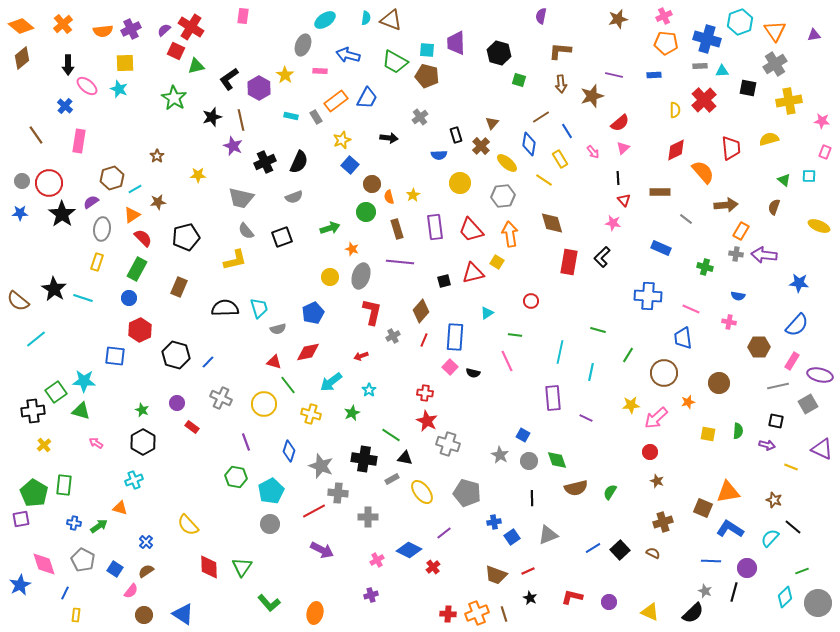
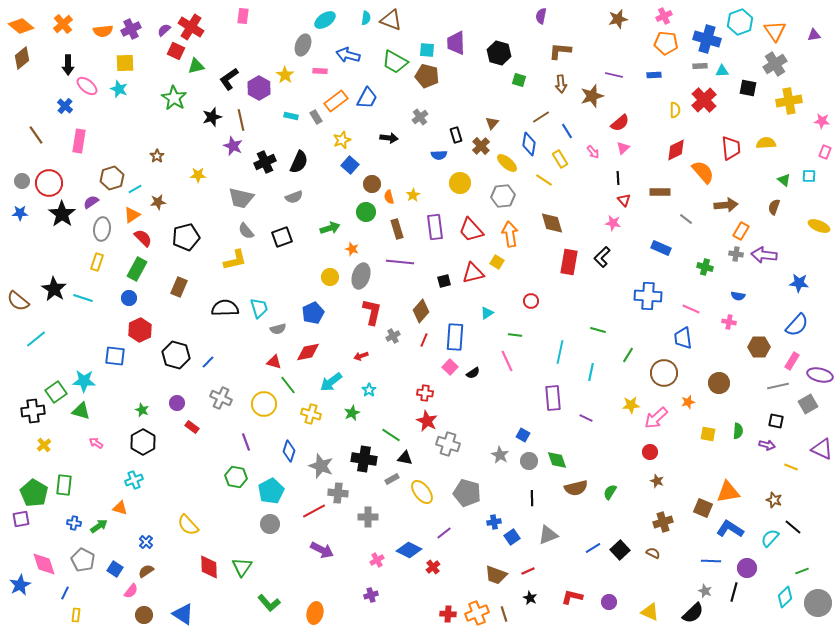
yellow semicircle at (769, 139): moved 3 px left, 4 px down; rotated 12 degrees clockwise
black semicircle at (473, 373): rotated 48 degrees counterclockwise
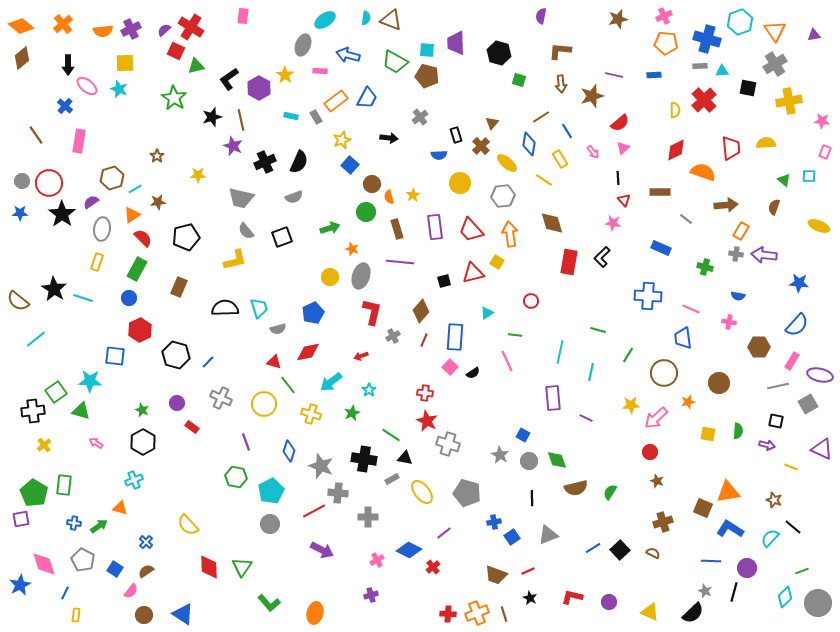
orange semicircle at (703, 172): rotated 30 degrees counterclockwise
cyan star at (84, 381): moved 6 px right
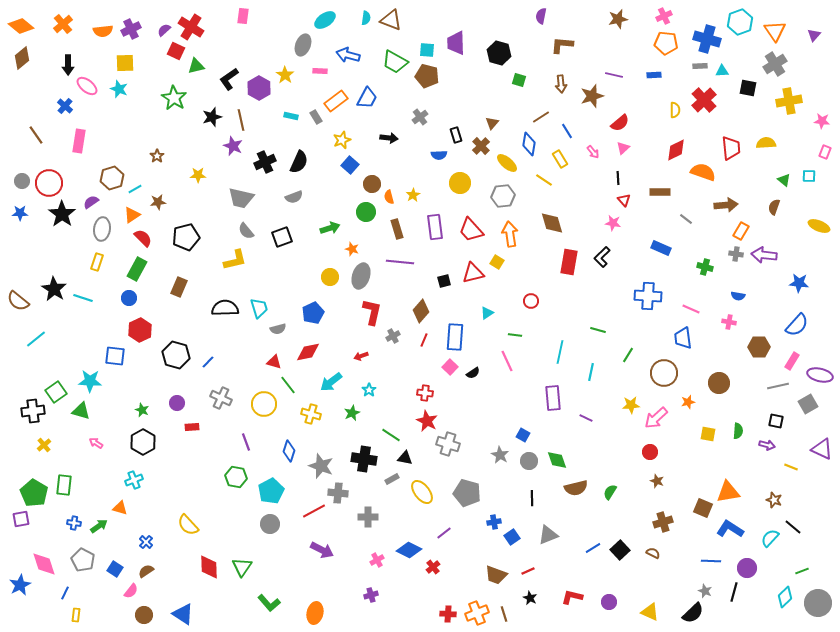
purple triangle at (814, 35): rotated 40 degrees counterclockwise
brown L-shape at (560, 51): moved 2 px right, 6 px up
red rectangle at (192, 427): rotated 40 degrees counterclockwise
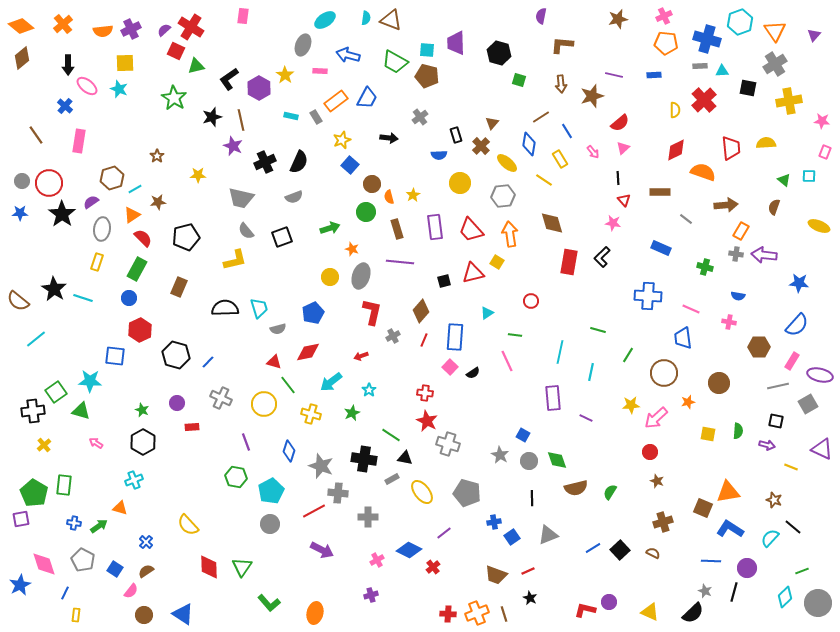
red L-shape at (572, 597): moved 13 px right, 13 px down
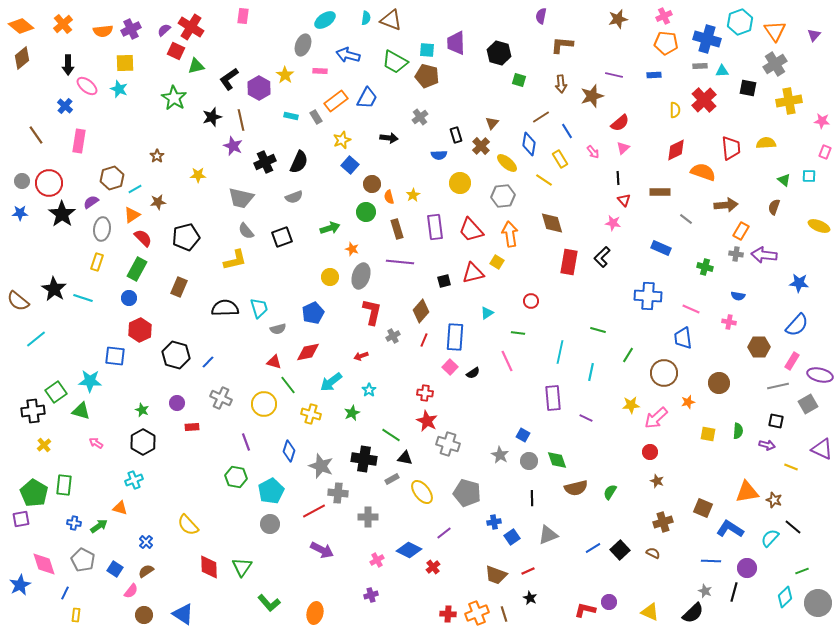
green line at (515, 335): moved 3 px right, 2 px up
orange triangle at (728, 492): moved 19 px right
